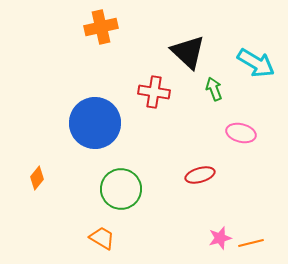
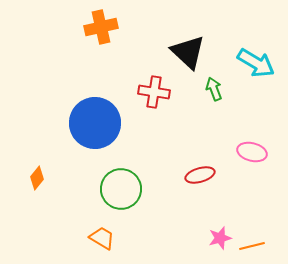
pink ellipse: moved 11 px right, 19 px down
orange line: moved 1 px right, 3 px down
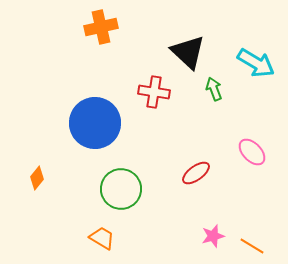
pink ellipse: rotated 32 degrees clockwise
red ellipse: moved 4 px left, 2 px up; rotated 20 degrees counterclockwise
pink star: moved 7 px left, 2 px up
orange line: rotated 45 degrees clockwise
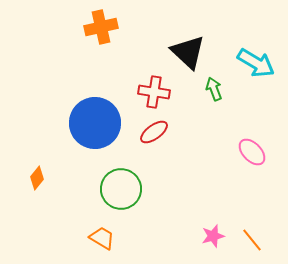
red ellipse: moved 42 px left, 41 px up
orange line: moved 6 px up; rotated 20 degrees clockwise
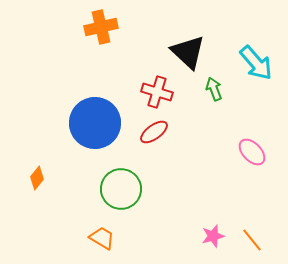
cyan arrow: rotated 18 degrees clockwise
red cross: moved 3 px right; rotated 8 degrees clockwise
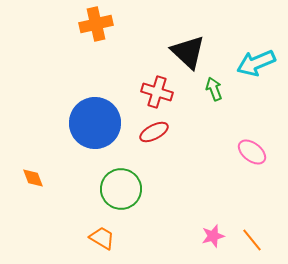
orange cross: moved 5 px left, 3 px up
cyan arrow: rotated 108 degrees clockwise
red ellipse: rotated 8 degrees clockwise
pink ellipse: rotated 8 degrees counterclockwise
orange diamond: moved 4 px left; rotated 60 degrees counterclockwise
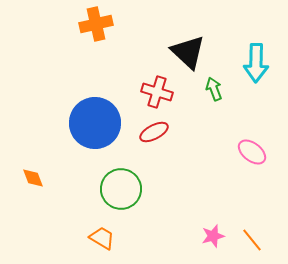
cyan arrow: rotated 66 degrees counterclockwise
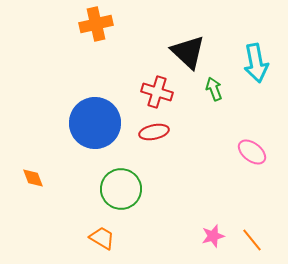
cyan arrow: rotated 12 degrees counterclockwise
red ellipse: rotated 16 degrees clockwise
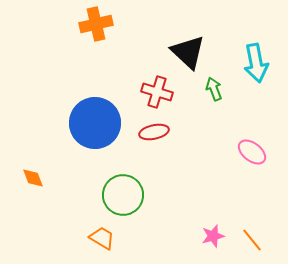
green circle: moved 2 px right, 6 px down
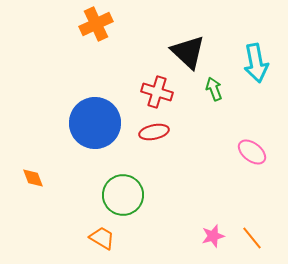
orange cross: rotated 12 degrees counterclockwise
orange line: moved 2 px up
